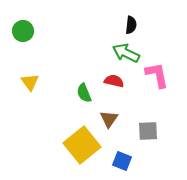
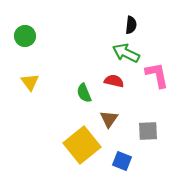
green circle: moved 2 px right, 5 px down
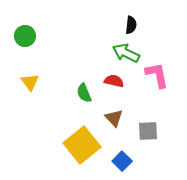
brown triangle: moved 5 px right, 1 px up; rotated 18 degrees counterclockwise
blue square: rotated 24 degrees clockwise
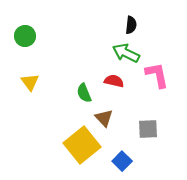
brown triangle: moved 10 px left
gray square: moved 2 px up
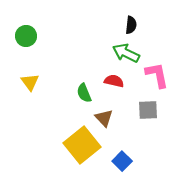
green circle: moved 1 px right
gray square: moved 19 px up
